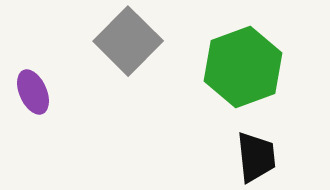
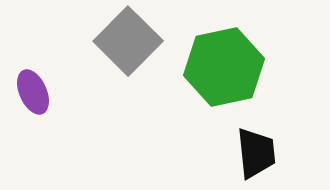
green hexagon: moved 19 px left; rotated 8 degrees clockwise
black trapezoid: moved 4 px up
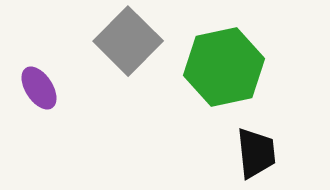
purple ellipse: moved 6 px right, 4 px up; rotated 9 degrees counterclockwise
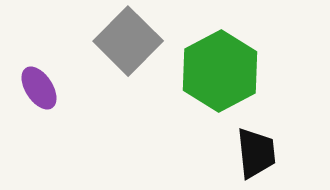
green hexagon: moved 4 px left, 4 px down; rotated 16 degrees counterclockwise
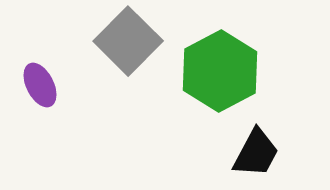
purple ellipse: moved 1 px right, 3 px up; rotated 6 degrees clockwise
black trapezoid: rotated 34 degrees clockwise
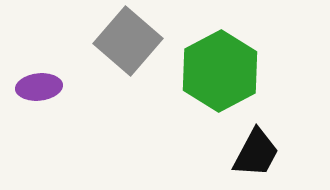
gray square: rotated 4 degrees counterclockwise
purple ellipse: moved 1 px left, 2 px down; rotated 69 degrees counterclockwise
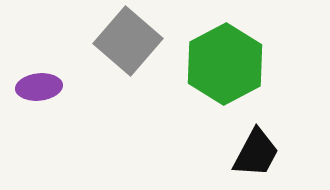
green hexagon: moved 5 px right, 7 px up
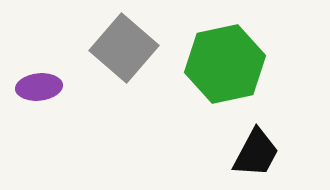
gray square: moved 4 px left, 7 px down
green hexagon: rotated 16 degrees clockwise
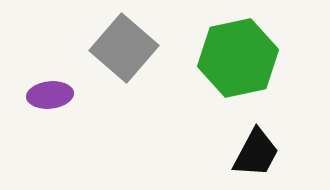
green hexagon: moved 13 px right, 6 px up
purple ellipse: moved 11 px right, 8 px down
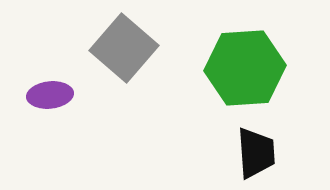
green hexagon: moved 7 px right, 10 px down; rotated 8 degrees clockwise
black trapezoid: rotated 32 degrees counterclockwise
